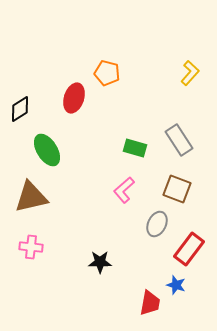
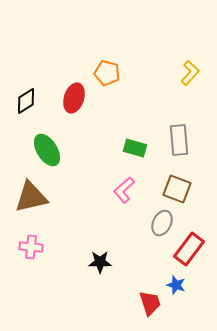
black diamond: moved 6 px right, 8 px up
gray rectangle: rotated 28 degrees clockwise
gray ellipse: moved 5 px right, 1 px up
red trapezoid: rotated 28 degrees counterclockwise
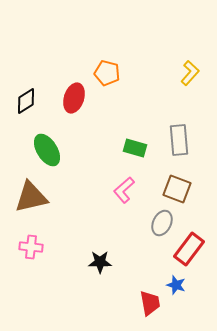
red trapezoid: rotated 8 degrees clockwise
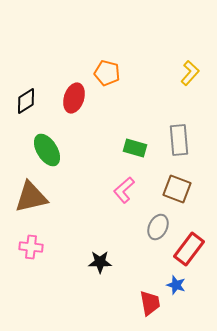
gray ellipse: moved 4 px left, 4 px down
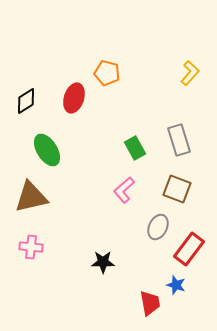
gray rectangle: rotated 12 degrees counterclockwise
green rectangle: rotated 45 degrees clockwise
black star: moved 3 px right
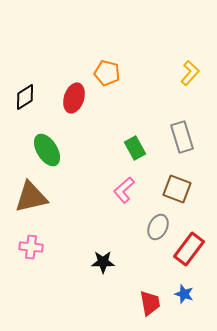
black diamond: moved 1 px left, 4 px up
gray rectangle: moved 3 px right, 3 px up
blue star: moved 8 px right, 9 px down
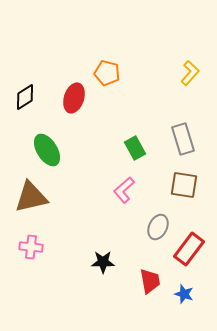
gray rectangle: moved 1 px right, 2 px down
brown square: moved 7 px right, 4 px up; rotated 12 degrees counterclockwise
red trapezoid: moved 22 px up
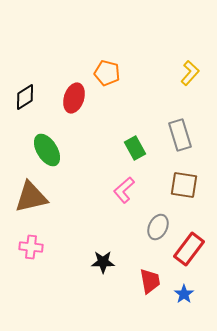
gray rectangle: moved 3 px left, 4 px up
blue star: rotated 18 degrees clockwise
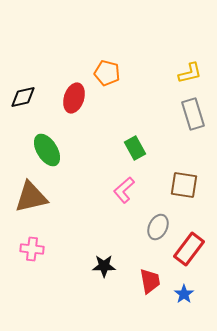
yellow L-shape: rotated 35 degrees clockwise
black diamond: moved 2 px left; rotated 20 degrees clockwise
gray rectangle: moved 13 px right, 21 px up
pink cross: moved 1 px right, 2 px down
black star: moved 1 px right, 4 px down
